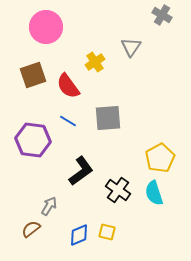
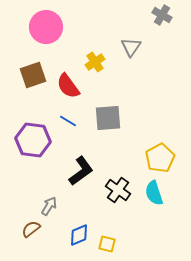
yellow square: moved 12 px down
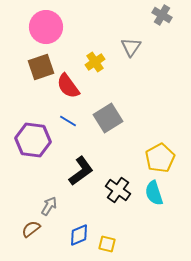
brown square: moved 8 px right, 8 px up
gray square: rotated 28 degrees counterclockwise
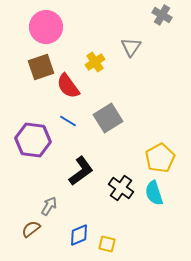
black cross: moved 3 px right, 2 px up
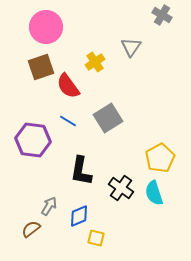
black L-shape: rotated 136 degrees clockwise
blue diamond: moved 19 px up
yellow square: moved 11 px left, 6 px up
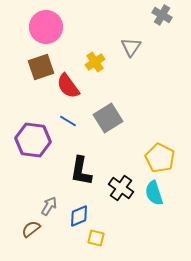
yellow pentagon: rotated 16 degrees counterclockwise
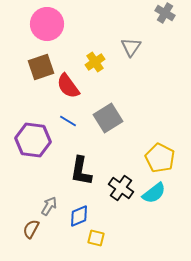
gray cross: moved 3 px right, 2 px up
pink circle: moved 1 px right, 3 px up
cyan semicircle: rotated 110 degrees counterclockwise
brown semicircle: rotated 24 degrees counterclockwise
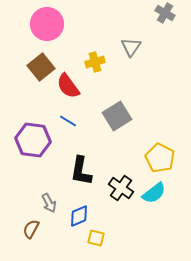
yellow cross: rotated 18 degrees clockwise
brown square: rotated 20 degrees counterclockwise
gray square: moved 9 px right, 2 px up
gray arrow: moved 3 px up; rotated 120 degrees clockwise
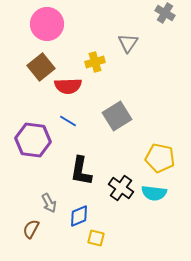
gray triangle: moved 3 px left, 4 px up
red semicircle: rotated 56 degrees counterclockwise
yellow pentagon: rotated 16 degrees counterclockwise
cyan semicircle: rotated 45 degrees clockwise
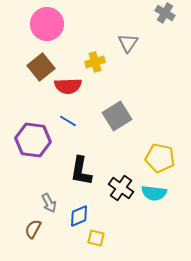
brown semicircle: moved 2 px right
